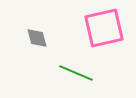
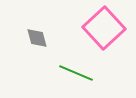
pink square: rotated 30 degrees counterclockwise
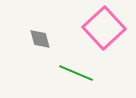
gray diamond: moved 3 px right, 1 px down
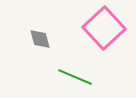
green line: moved 1 px left, 4 px down
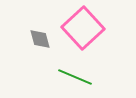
pink square: moved 21 px left
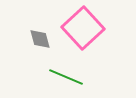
green line: moved 9 px left
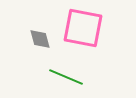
pink square: rotated 36 degrees counterclockwise
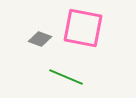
gray diamond: rotated 55 degrees counterclockwise
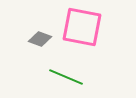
pink square: moved 1 px left, 1 px up
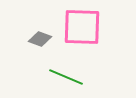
pink square: rotated 9 degrees counterclockwise
